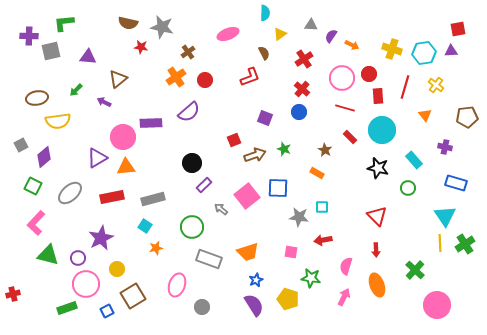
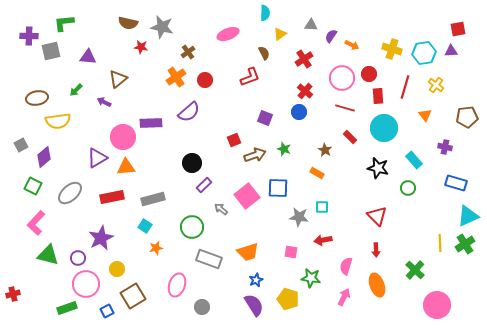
red cross at (302, 89): moved 3 px right, 2 px down
cyan circle at (382, 130): moved 2 px right, 2 px up
cyan triangle at (445, 216): moved 23 px right; rotated 40 degrees clockwise
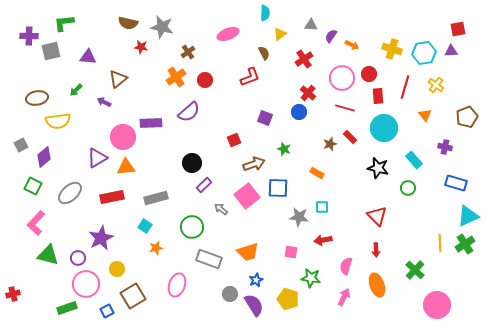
red cross at (305, 91): moved 3 px right, 2 px down
brown pentagon at (467, 117): rotated 15 degrees counterclockwise
brown star at (325, 150): moved 5 px right, 6 px up; rotated 24 degrees clockwise
brown arrow at (255, 155): moved 1 px left, 9 px down
gray rectangle at (153, 199): moved 3 px right, 1 px up
gray circle at (202, 307): moved 28 px right, 13 px up
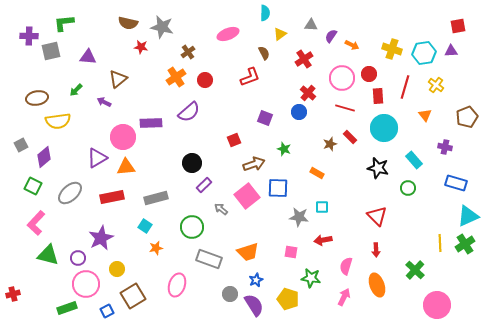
red square at (458, 29): moved 3 px up
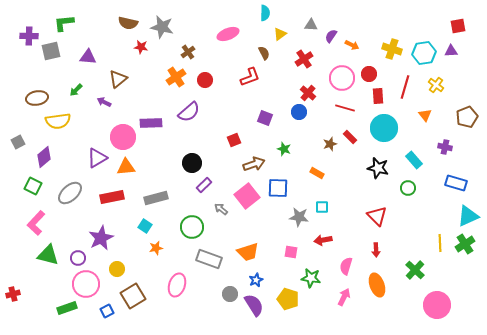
gray square at (21, 145): moved 3 px left, 3 px up
